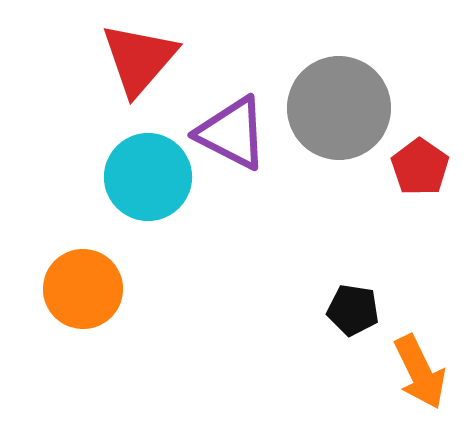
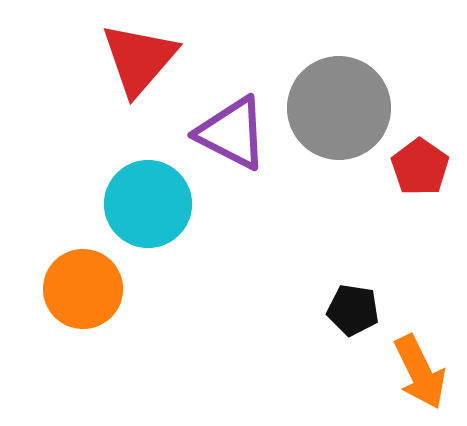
cyan circle: moved 27 px down
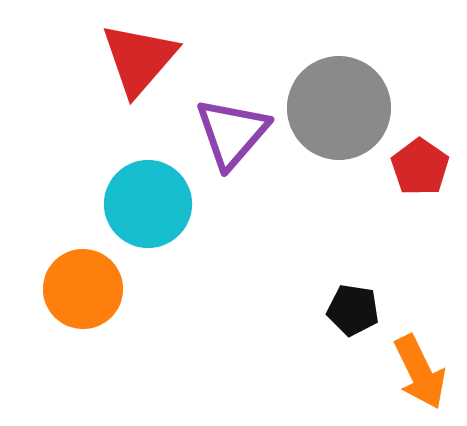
purple triangle: rotated 44 degrees clockwise
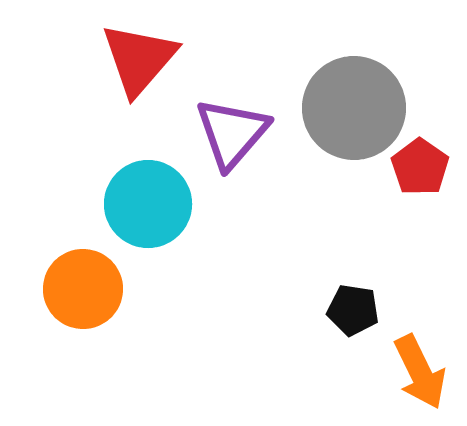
gray circle: moved 15 px right
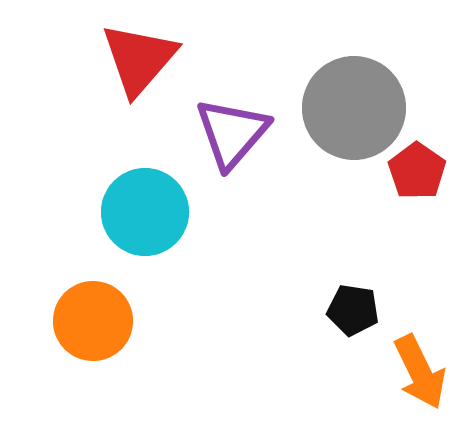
red pentagon: moved 3 px left, 4 px down
cyan circle: moved 3 px left, 8 px down
orange circle: moved 10 px right, 32 px down
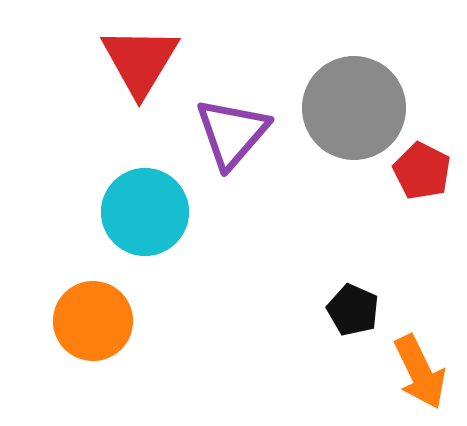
red triangle: moved 1 px right, 2 px down; rotated 10 degrees counterclockwise
red pentagon: moved 5 px right; rotated 8 degrees counterclockwise
black pentagon: rotated 15 degrees clockwise
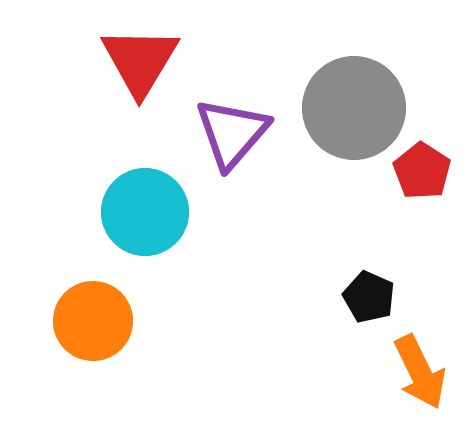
red pentagon: rotated 6 degrees clockwise
black pentagon: moved 16 px right, 13 px up
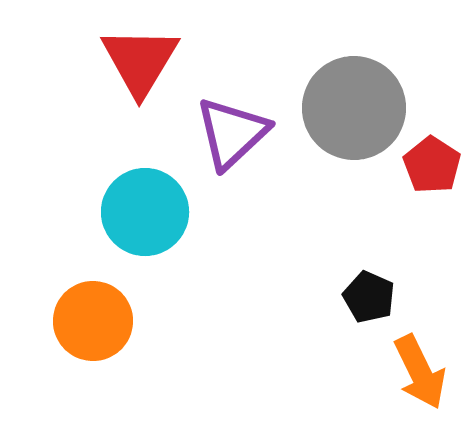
purple triangle: rotated 6 degrees clockwise
red pentagon: moved 10 px right, 6 px up
